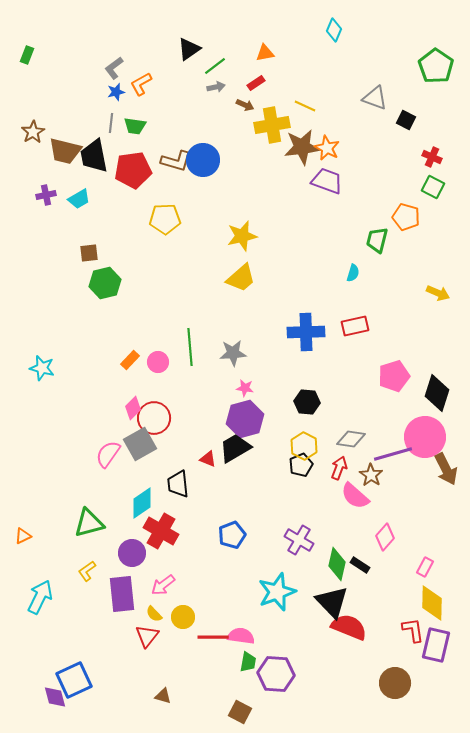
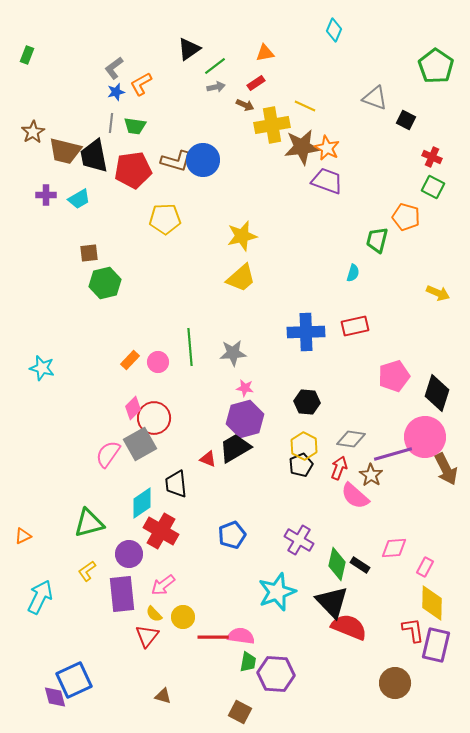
purple cross at (46, 195): rotated 12 degrees clockwise
black trapezoid at (178, 484): moved 2 px left
pink diamond at (385, 537): moved 9 px right, 11 px down; rotated 44 degrees clockwise
purple circle at (132, 553): moved 3 px left, 1 px down
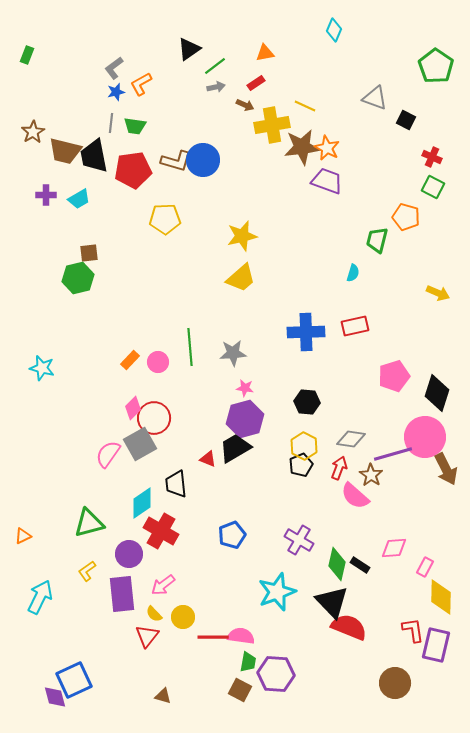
green hexagon at (105, 283): moved 27 px left, 5 px up
yellow diamond at (432, 603): moved 9 px right, 6 px up
brown square at (240, 712): moved 22 px up
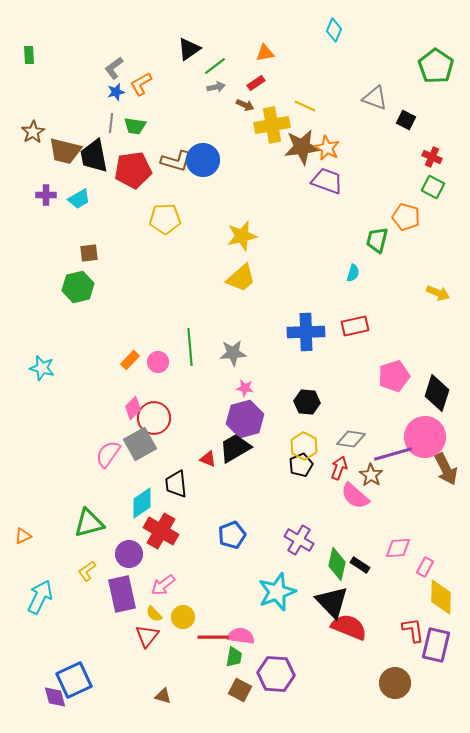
green rectangle at (27, 55): moved 2 px right; rotated 24 degrees counterclockwise
green hexagon at (78, 278): moved 9 px down
pink diamond at (394, 548): moved 4 px right
purple rectangle at (122, 594): rotated 6 degrees counterclockwise
green trapezoid at (248, 662): moved 14 px left, 5 px up
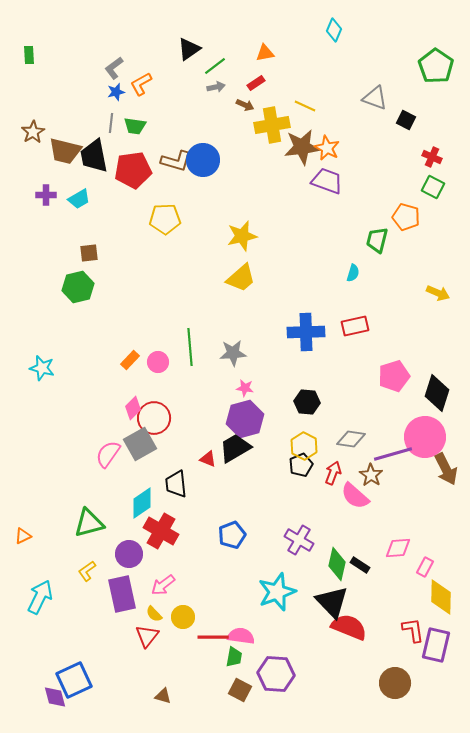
red arrow at (339, 468): moved 6 px left, 5 px down
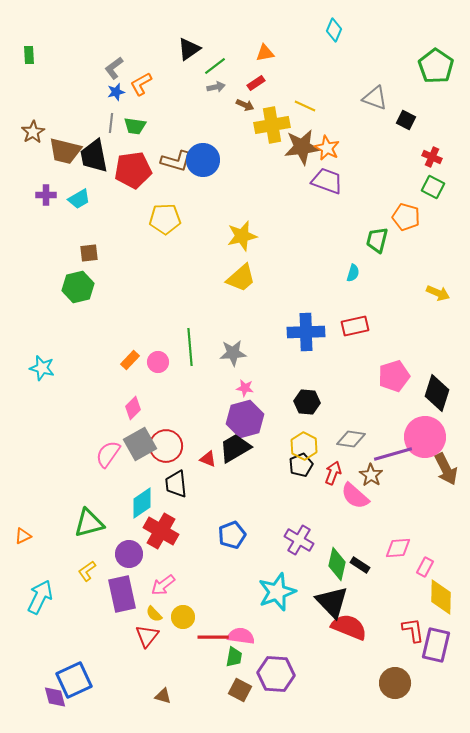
red circle at (154, 418): moved 12 px right, 28 px down
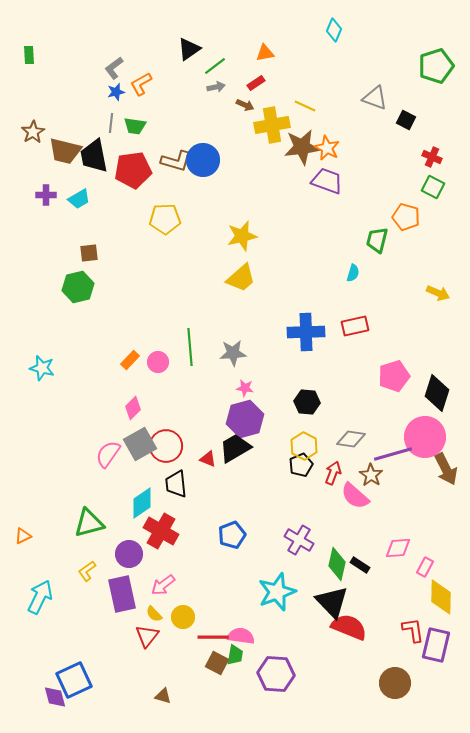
green pentagon at (436, 66): rotated 20 degrees clockwise
green trapezoid at (234, 657): moved 1 px right, 2 px up
brown square at (240, 690): moved 23 px left, 27 px up
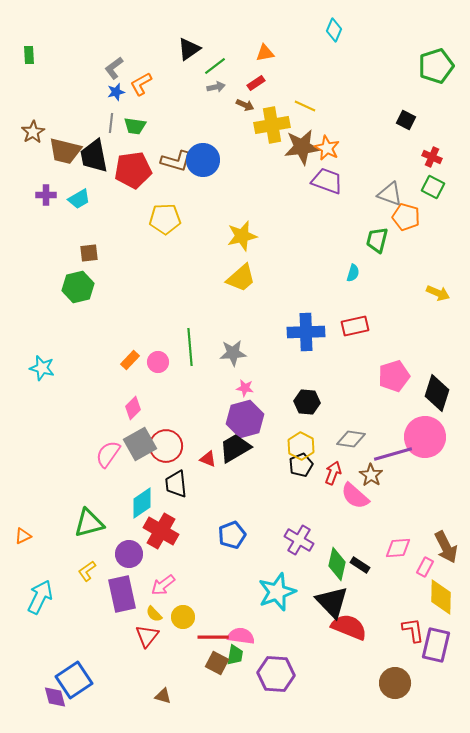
gray triangle at (375, 98): moved 15 px right, 96 px down
yellow hexagon at (304, 446): moved 3 px left
brown arrow at (446, 469): moved 78 px down
blue square at (74, 680): rotated 9 degrees counterclockwise
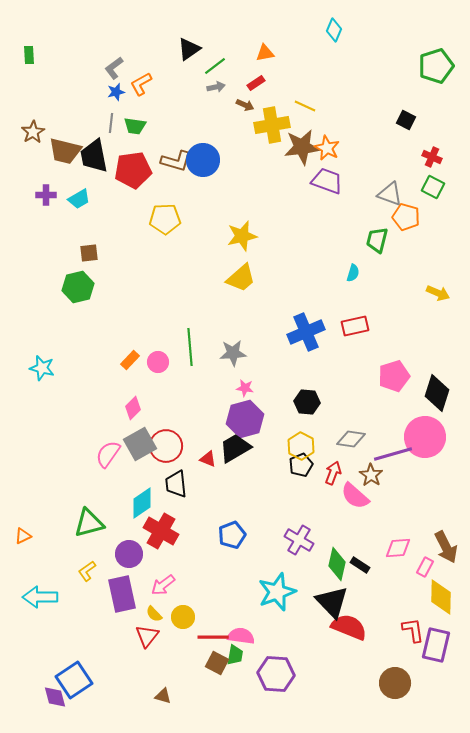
blue cross at (306, 332): rotated 21 degrees counterclockwise
cyan arrow at (40, 597): rotated 116 degrees counterclockwise
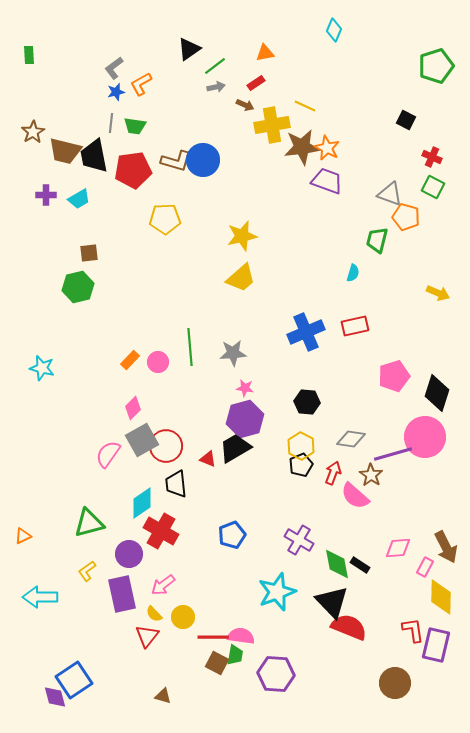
gray square at (140, 444): moved 2 px right, 4 px up
green diamond at (337, 564): rotated 24 degrees counterclockwise
